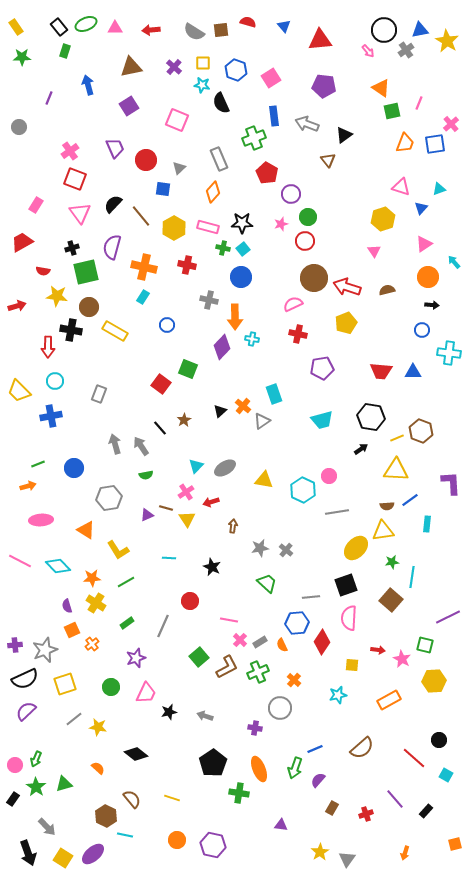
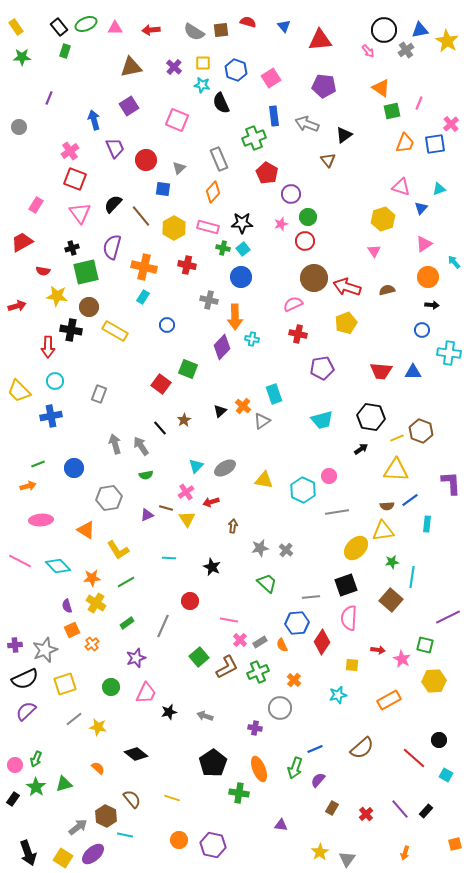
blue arrow at (88, 85): moved 6 px right, 35 px down
purple line at (395, 799): moved 5 px right, 10 px down
red cross at (366, 814): rotated 24 degrees counterclockwise
gray arrow at (47, 827): moved 31 px right; rotated 84 degrees counterclockwise
orange circle at (177, 840): moved 2 px right
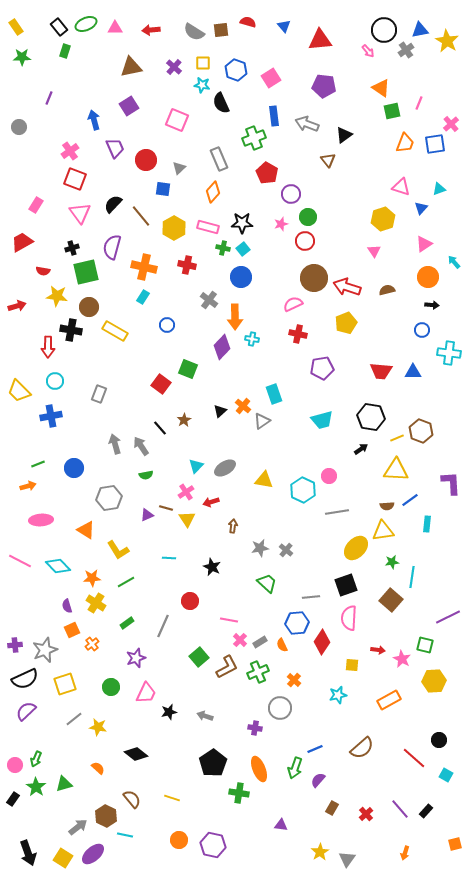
gray cross at (209, 300): rotated 24 degrees clockwise
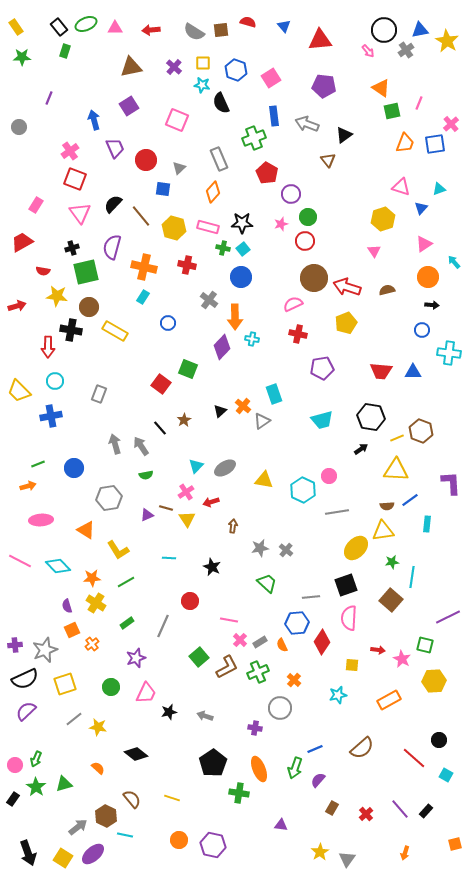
yellow hexagon at (174, 228): rotated 15 degrees counterclockwise
blue circle at (167, 325): moved 1 px right, 2 px up
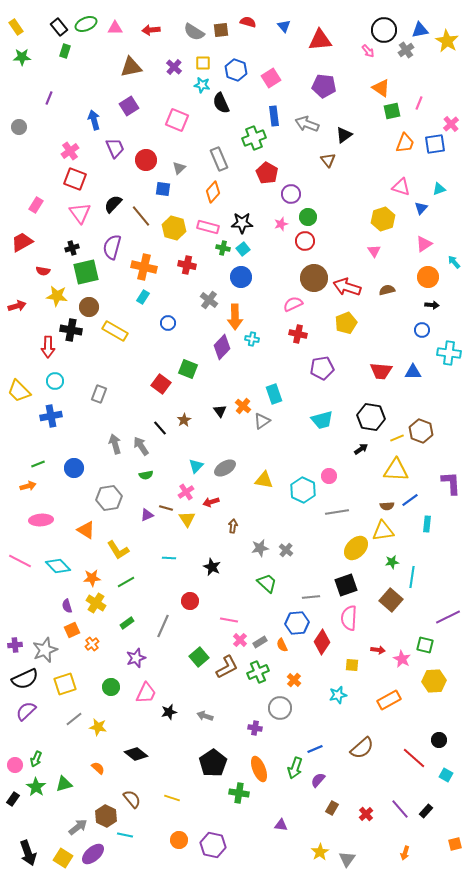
black triangle at (220, 411): rotated 24 degrees counterclockwise
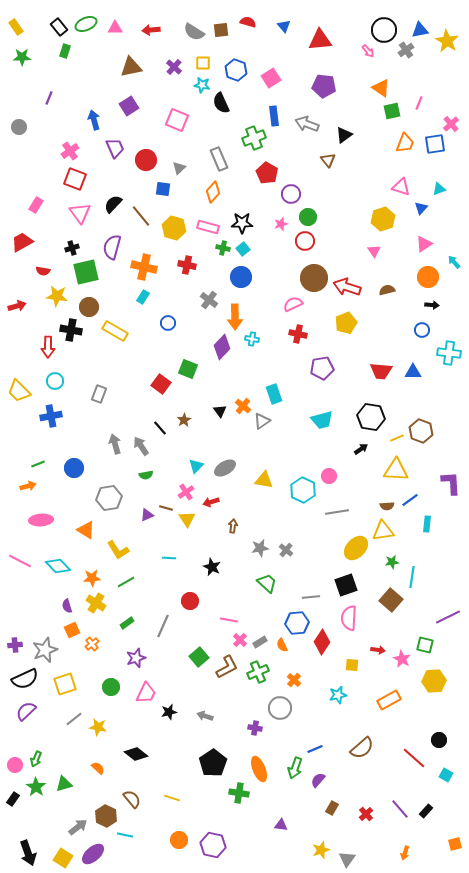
yellow star at (320, 852): moved 1 px right, 2 px up; rotated 12 degrees clockwise
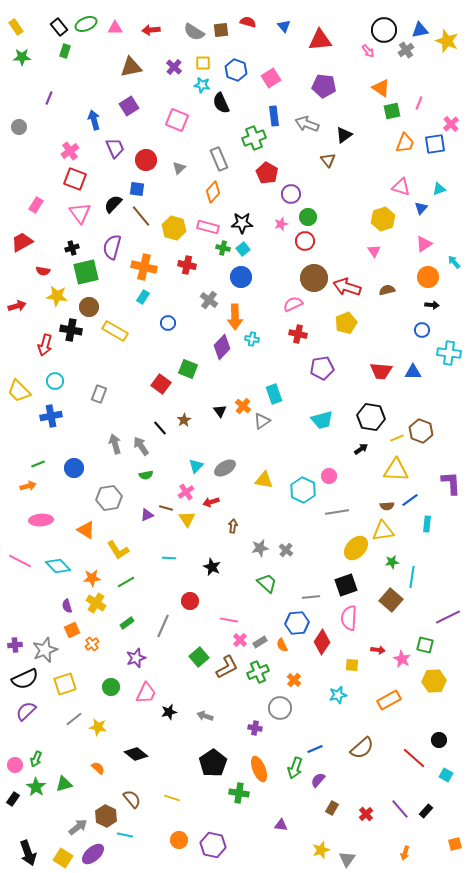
yellow star at (447, 41): rotated 10 degrees counterclockwise
blue square at (163, 189): moved 26 px left
red arrow at (48, 347): moved 3 px left, 2 px up; rotated 15 degrees clockwise
